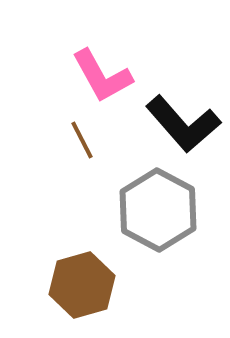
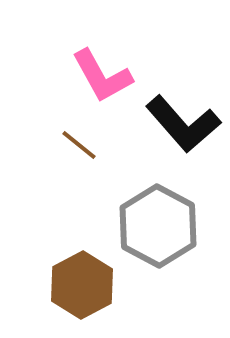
brown line: moved 3 px left, 5 px down; rotated 24 degrees counterclockwise
gray hexagon: moved 16 px down
brown hexagon: rotated 12 degrees counterclockwise
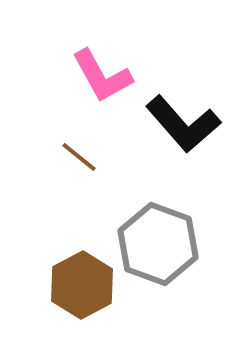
brown line: moved 12 px down
gray hexagon: moved 18 px down; rotated 8 degrees counterclockwise
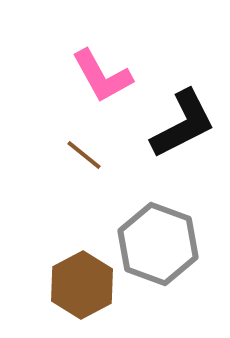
black L-shape: rotated 76 degrees counterclockwise
brown line: moved 5 px right, 2 px up
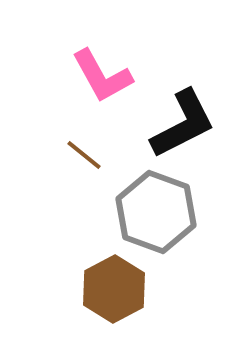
gray hexagon: moved 2 px left, 32 px up
brown hexagon: moved 32 px right, 4 px down
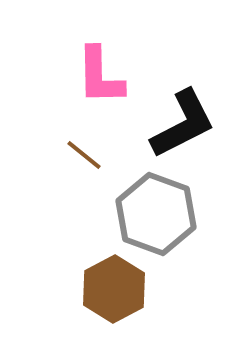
pink L-shape: moved 2 px left; rotated 28 degrees clockwise
gray hexagon: moved 2 px down
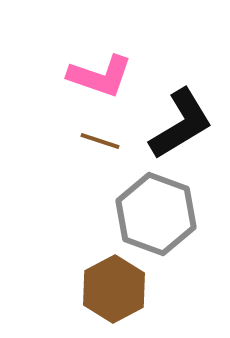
pink L-shape: rotated 70 degrees counterclockwise
black L-shape: moved 2 px left; rotated 4 degrees counterclockwise
brown line: moved 16 px right, 14 px up; rotated 21 degrees counterclockwise
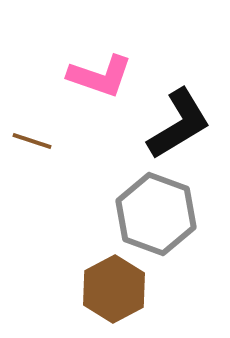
black L-shape: moved 2 px left
brown line: moved 68 px left
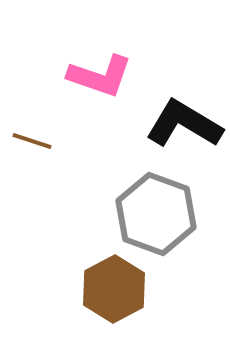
black L-shape: moved 5 px right; rotated 118 degrees counterclockwise
